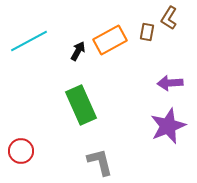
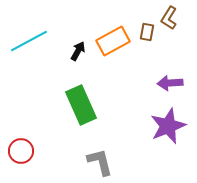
orange rectangle: moved 3 px right, 1 px down
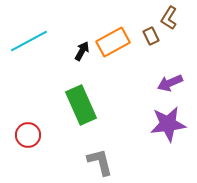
brown rectangle: moved 4 px right, 4 px down; rotated 36 degrees counterclockwise
orange rectangle: moved 1 px down
black arrow: moved 4 px right
purple arrow: rotated 20 degrees counterclockwise
purple star: moved 2 px up; rotated 15 degrees clockwise
red circle: moved 7 px right, 16 px up
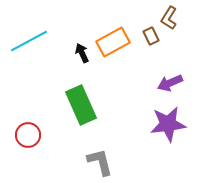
black arrow: moved 2 px down; rotated 54 degrees counterclockwise
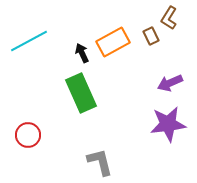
green rectangle: moved 12 px up
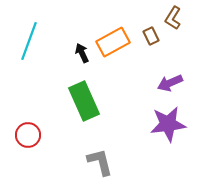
brown L-shape: moved 4 px right
cyan line: rotated 42 degrees counterclockwise
green rectangle: moved 3 px right, 8 px down
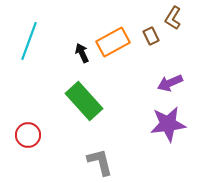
green rectangle: rotated 18 degrees counterclockwise
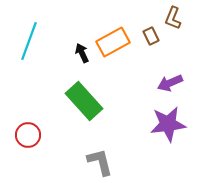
brown L-shape: rotated 10 degrees counterclockwise
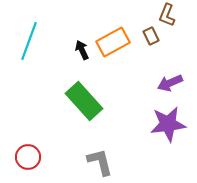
brown L-shape: moved 6 px left, 3 px up
black arrow: moved 3 px up
red circle: moved 22 px down
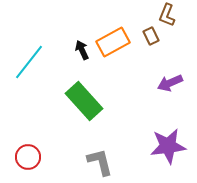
cyan line: moved 21 px down; rotated 18 degrees clockwise
purple star: moved 22 px down
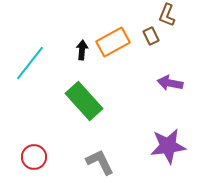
black arrow: rotated 30 degrees clockwise
cyan line: moved 1 px right, 1 px down
purple arrow: rotated 35 degrees clockwise
red circle: moved 6 px right
gray L-shape: rotated 12 degrees counterclockwise
